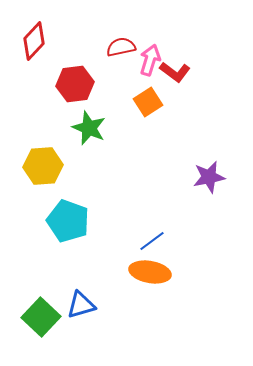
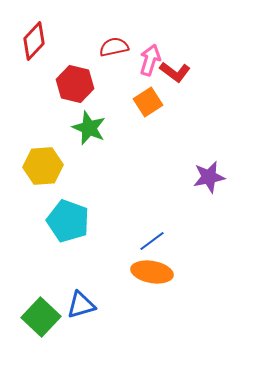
red semicircle: moved 7 px left
red hexagon: rotated 21 degrees clockwise
orange ellipse: moved 2 px right
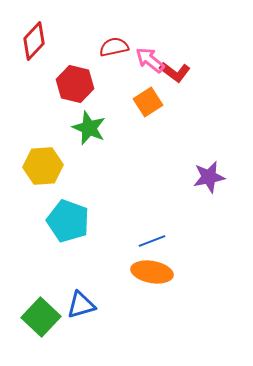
pink arrow: rotated 68 degrees counterclockwise
blue line: rotated 16 degrees clockwise
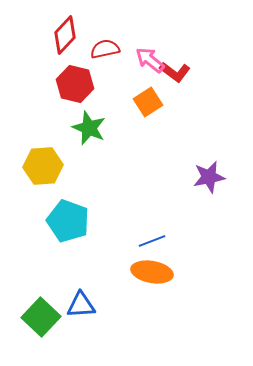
red diamond: moved 31 px right, 6 px up
red semicircle: moved 9 px left, 2 px down
blue triangle: rotated 12 degrees clockwise
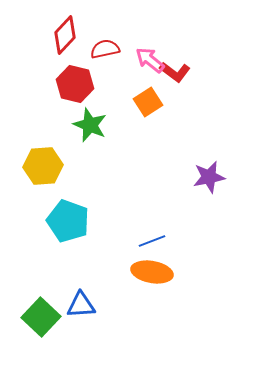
green star: moved 1 px right, 3 px up
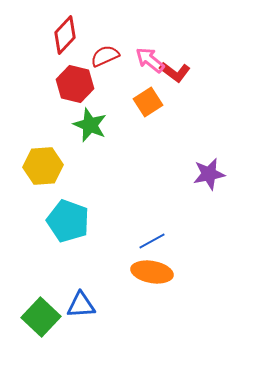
red semicircle: moved 7 px down; rotated 12 degrees counterclockwise
purple star: moved 3 px up
blue line: rotated 8 degrees counterclockwise
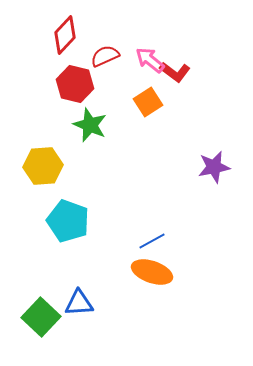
purple star: moved 5 px right, 7 px up
orange ellipse: rotated 9 degrees clockwise
blue triangle: moved 2 px left, 2 px up
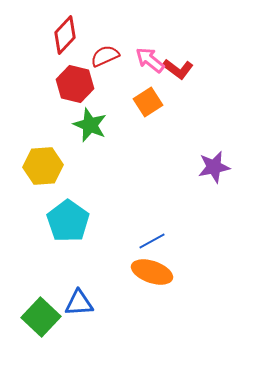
red L-shape: moved 3 px right, 3 px up
cyan pentagon: rotated 15 degrees clockwise
